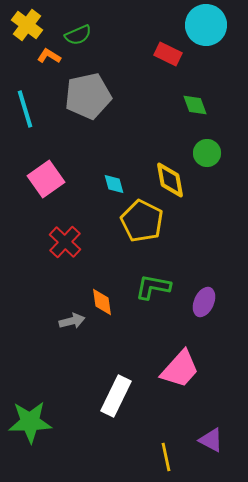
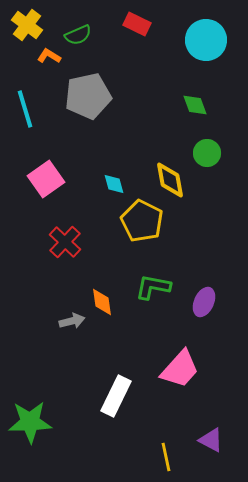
cyan circle: moved 15 px down
red rectangle: moved 31 px left, 30 px up
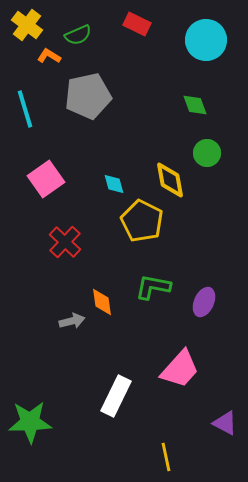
purple triangle: moved 14 px right, 17 px up
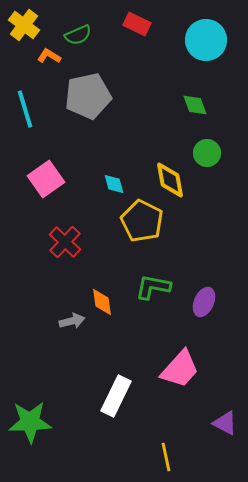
yellow cross: moved 3 px left
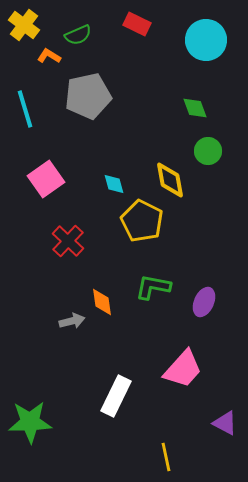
green diamond: moved 3 px down
green circle: moved 1 px right, 2 px up
red cross: moved 3 px right, 1 px up
pink trapezoid: moved 3 px right
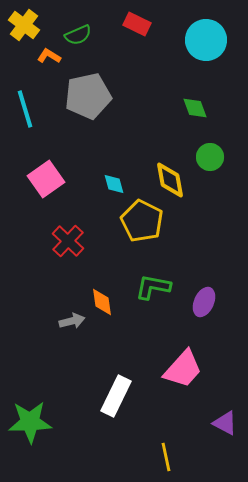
green circle: moved 2 px right, 6 px down
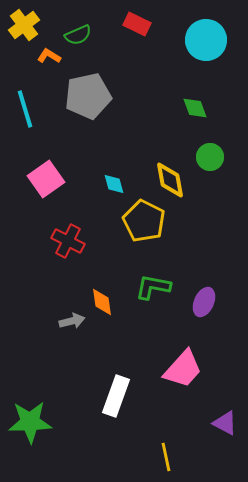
yellow cross: rotated 16 degrees clockwise
yellow pentagon: moved 2 px right
red cross: rotated 16 degrees counterclockwise
white rectangle: rotated 6 degrees counterclockwise
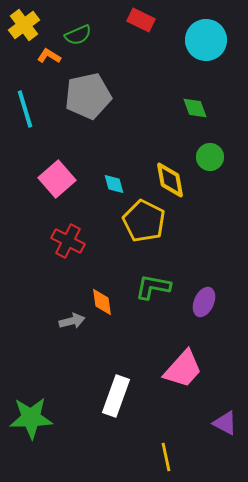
red rectangle: moved 4 px right, 4 px up
pink square: moved 11 px right; rotated 6 degrees counterclockwise
green star: moved 1 px right, 4 px up
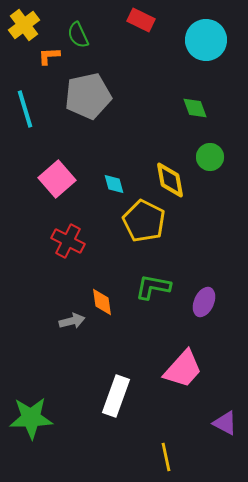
green semicircle: rotated 88 degrees clockwise
orange L-shape: rotated 35 degrees counterclockwise
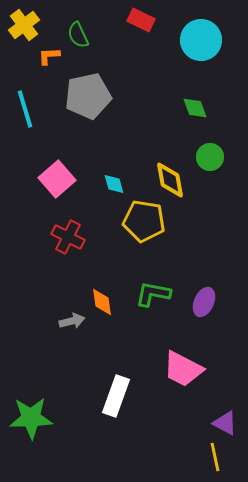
cyan circle: moved 5 px left
yellow pentagon: rotated 18 degrees counterclockwise
red cross: moved 4 px up
green L-shape: moved 7 px down
pink trapezoid: rotated 75 degrees clockwise
yellow line: moved 49 px right
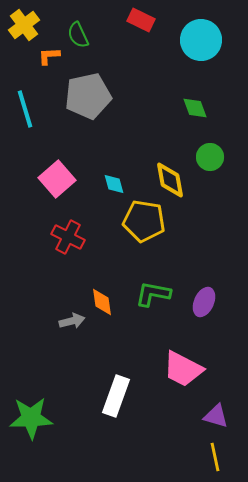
purple triangle: moved 9 px left, 7 px up; rotated 12 degrees counterclockwise
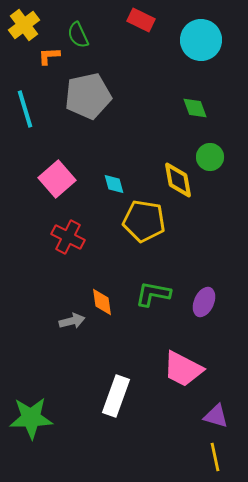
yellow diamond: moved 8 px right
